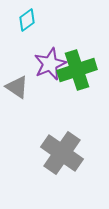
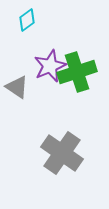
purple star: moved 2 px down
green cross: moved 2 px down
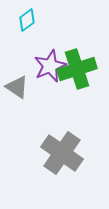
green cross: moved 3 px up
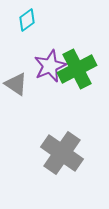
green cross: rotated 9 degrees counterclockwise
gray triangle: moved 1 px left, 3 px up
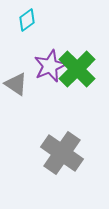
green cross: rotated 18 degrees counterclockwise
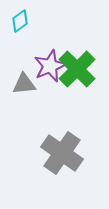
cyan diamond: moved 7 px left, 1 px down
gray triangle: moved 8 px right; rotated 40 degrees counterclockwise
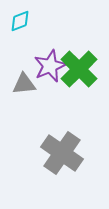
cyan diamond: rotated 15 degrees clockwise
green cross: moved 2 px right
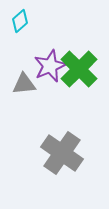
cyan diamond: rotated 20 degrees counterclockwise
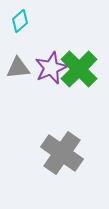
purple star: moved 1 px right, 2 px down
gray triangle: moved 6 px left, 16 px up
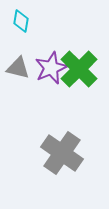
cyan diamond: moved 1 px right; rotated 40 degrees counterclockwise
gray triangle: rotated 20 degrees clockwise
